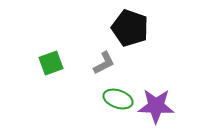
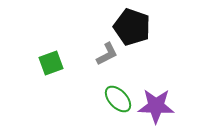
black pentagon: moved 2 px right, 1 px up
gray L-shape: moved 3 px right, 9 px up
green ellipse: rotated 28 degrees clockwise
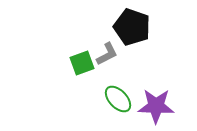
green square: moved 31 px right
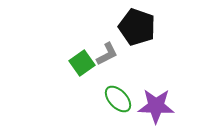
black pentagon: moved 5 px right
green square: rotated 15 degrees counterclockwise
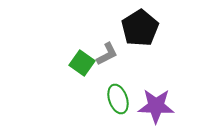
black pentagon: moved 3 px right, 1 px down; rotated 21 degrees clockwise
green square: rotated 20 degrees counterclockwise
green ellipse: rotated 24 degrees clockwise
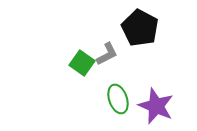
black pentagon: rotated 12 degrees counterclockwise
purple star: rotated 21 degrees clockwise
